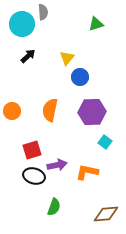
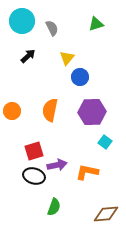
gray semicircle: moved 9 px right, 16 px down; rotated 21 degrees counterclockwise
cyan circle: moved 3 px up
red square: moved 2 px right, 1 px down
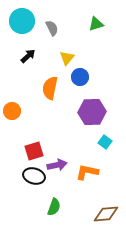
orange semicircle: moved 22 px up
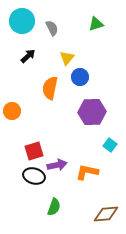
cyan square: moved 5 px right, 3 px down
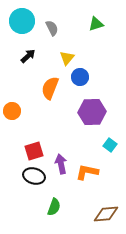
orange semicircle: rotated 10 degrees clockwise
purple arrow: moved 4 px right, 1 px up; rotated 90 degrees counterclockwise
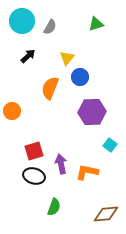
gray semicircle: moved 2 px left, 1 px up; rotated 56 degrees clockwise
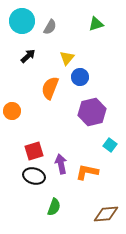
purple hexagon: rotated 12 degrees counterclockwise
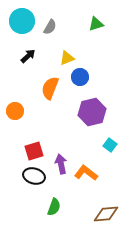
yellow triangle: rotated 28 degrees clockwise
orange circle: moved 3 px right
orange L-shape: moved 1 px left, 1 px down; rotated 25 degrees clockwise
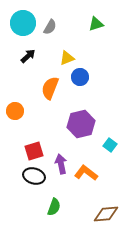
cyan circle: moved 1 px right, 2 px down
purple hexagon: moved 11 px left, 12 px down
